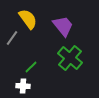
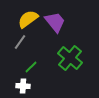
yellow semicircle: rotated 90 degrees counterclockwise
purple trapezoid: moved 8 px left, 4 px up
gray line: moved 8 px right, 4 px down
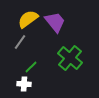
white cross: moved 1 px right, 2 px up
